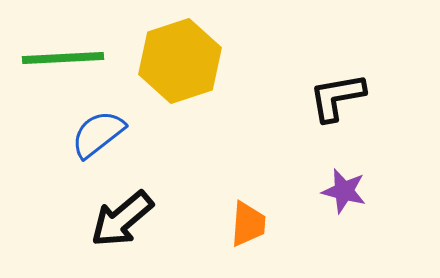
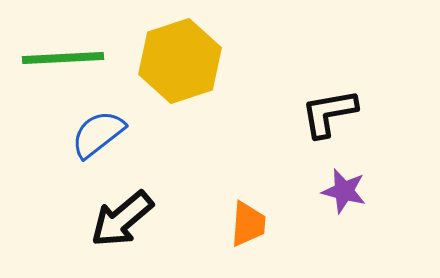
black L-shape: moved 8 px left, 16 px down
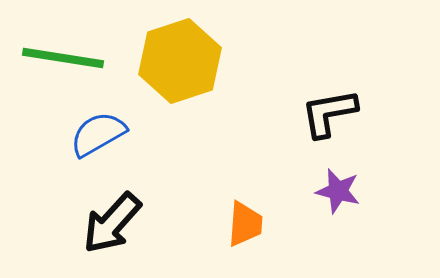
green line: rotated 12 degrees clockwise
blue semicircle: rotated 8 degrees clockwise
purple star: moved 6 px left
black arrow: moved 10 px left, 4 px down; rotated 8 degrees counterclockwise
orange trapezoid: moved 3 px left
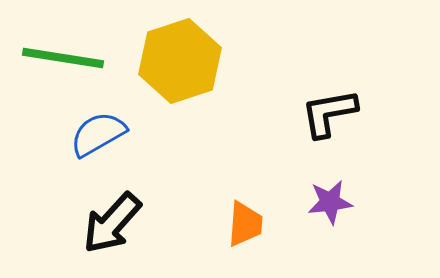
purple star: moved 8 px left, 11 px down; rotated 21 degrees counterclockwise
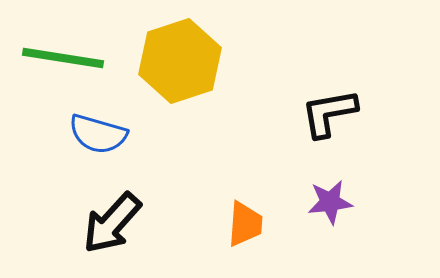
blue semicircle: rotated 134 degrees counterclockwise
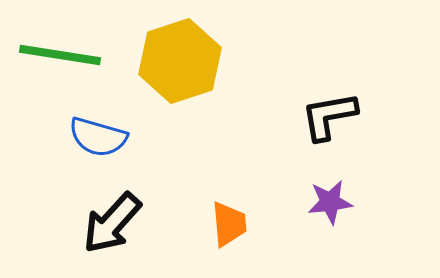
green line: moved 3 px left, 3 px up
black L-shape: moved 3 px down
blue semicircle: moved 3 px down
orange trapezoid: moved 16 px left; rotated 9 degrees counterclockwise
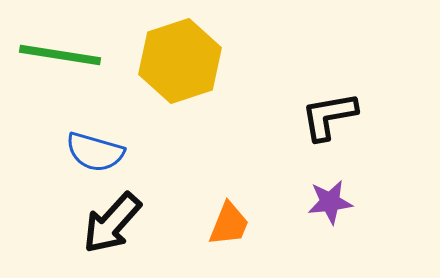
blue semicircle: moved 3 px left, 15 px down
orange trapezoid: rotated 27 degrees clockwise
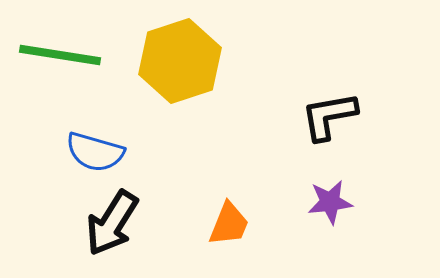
black arrow: rotated 10 degrees counterclockwise
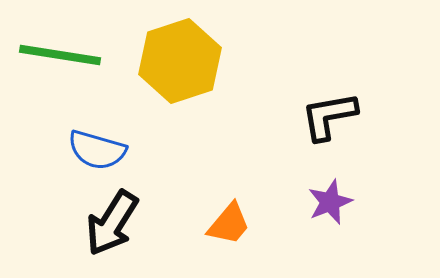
blue semicircle: moved 2 px right, 2 px up
purple star: rotated 15 degrees counterclockwise
orange trapezoid: rotated 18 degrees clockwise
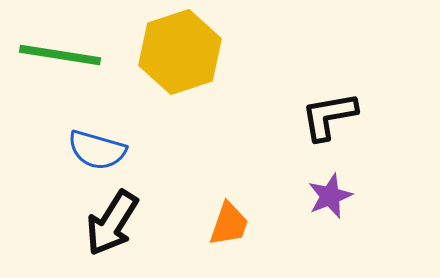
yellow hexagon: moved 9 px up
purple star: moved 6 px up
orange trapezoid: rotated 21 degrees counterclockwise
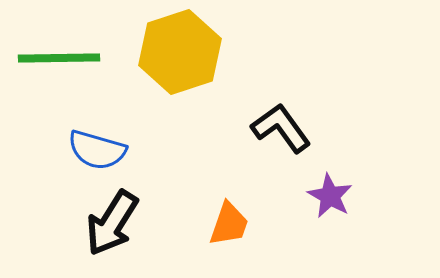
green line: moved 1 px left, 3 px down; rotated 10 degrees counterclockwise
black L-shape: moved 48 px left, 12 px down; rotated 64 degrees clockwise
purple star: rotated 21 degrees counterclockwise
